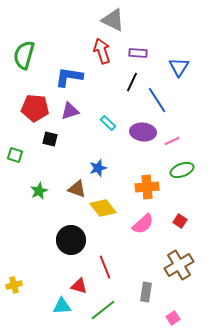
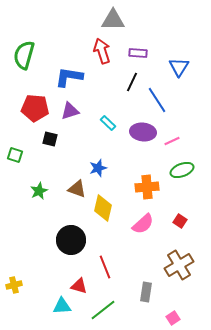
gray triangle: rotated 25 degrees counterclockwise
yellow diamond: rotated 52 degrees clockwise
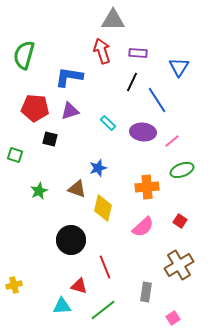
pink line: rotated 14 degrees counterclockwise
pink semicircle: moved 3 px down
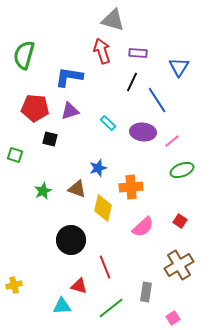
gray triangle: rotated 15 degrees clockwise
orange cross: moved 16 px left
green star: moved 4 px right
green line: moved 8 px right, 2 px up
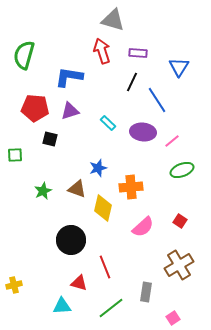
green square: rotated 21 degrees counterclockwise
red triangle: moved 3 px up
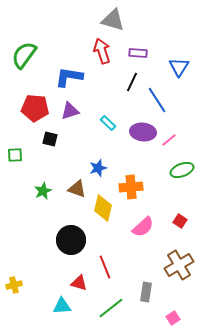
green semicircle: rotated 20 degrees clockwise
pink line: moved 3 px left, 1 px up
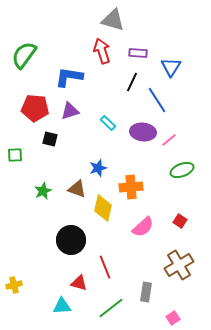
blue triangle: moved 8 px left
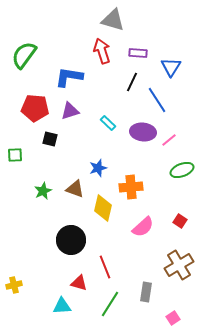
brown triangle: moved 2 px left
green line: moved 1 px left, 4 px up; rotated 20 degrees counterclockwise
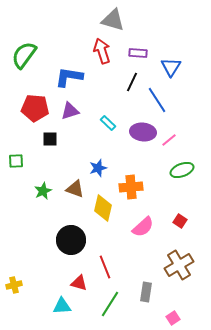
black square: rotated 14 degrees counterclockwise
green square: moved 1 px right, 6 px down
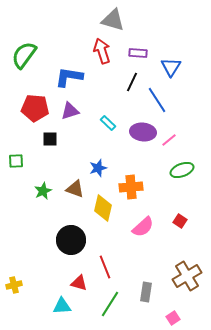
brown cross: moved 8 px right, 11 px down
